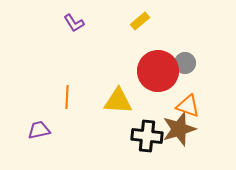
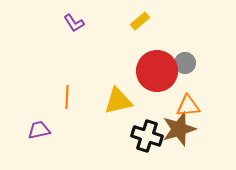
red circle: moved 1 px left
yellow triangle: rotated 16 degrees counterclockwise
orange triangle: rotated 25 degrees counterclockwise
black cross: rotated 12 degrees clockwise
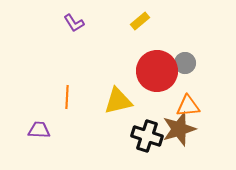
purple trapezoid: rotated 15 degrees clockwise
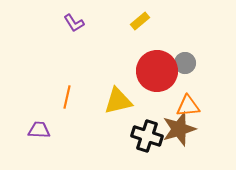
orange line: rotated 10 degrees clockwise
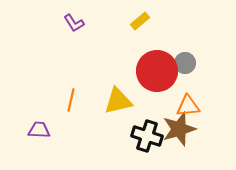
orange line: moved 4 px right, 3 px down
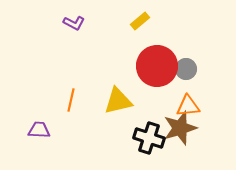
purple L-shape: rotated 30 degrees counterclockwise
gray circle: moved 1 px right, 6 px down
red circle: moved 5 px up
brown star: moved 1 px right, 1 px up
black cross: moved 2 px right, 2 px down
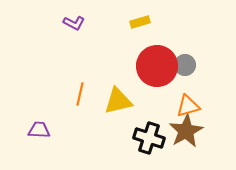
yellow rectangle: moved 1 px down; rotated 24 degrees clockwise
gray circle: moved 1 px left, 4 px up
orange line: moved 9 px right, 6 px up
orange triangle: rotated 10 degrees counterclockwise
brown star: moved 6 px right, 3 px down; rotated 12 degrees counterclockwise
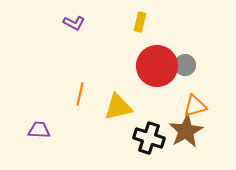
yellow rectangle: rotated 60 degrees counterclockwise
yellow triangle: moved 6 px down
orange triangle: moved 7 px right
